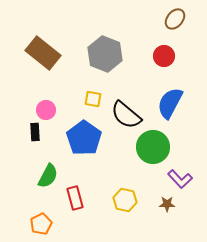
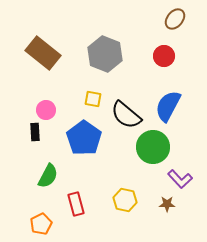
blue semicircle: moved 2 px left, 3 px down
red rectangle: moved 1 px right, 6 px down
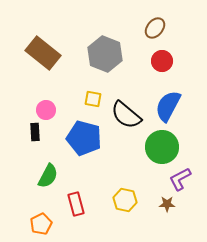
brown ellipse: moved 20 px left, 9 px down
red circle: moved 2 px left, 5 px down
blue pentagon: rotated 20 degrees counterclockwise
green circle: moved 9 px right
purple L-shape: rotated 105 degrees clockwise
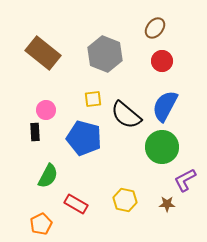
yellow square: rotated 18 degrees counterclockwise
blue semicircle: moved 3 px left
purple L-shape: moved 5 px right, 1 px down
red rectangle: rotated 45 degrees counterclockwise
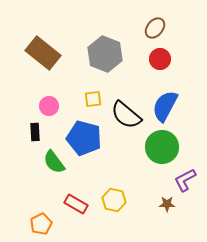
red circle: moved 2 px left, 2 px up
pink circle: moved 3 px right, 4 px up
green semicircle: moved 6 px right, 14 px up; rotated 115 degrees clockwise
yellow hexagon: moved 11 px left
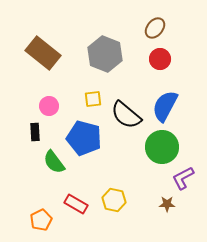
purple L-shape: moved 2 px left, 2 px up
orange pentagon: moved 4 px up
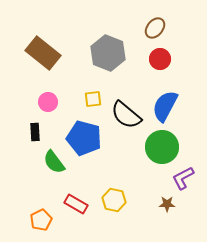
gray hexagon: moved 3 px right, 1 px up
pink circle: moved 1 px left, 4 px up
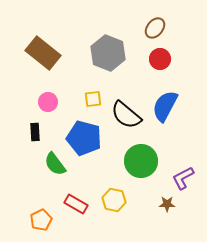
green circle: moved 21 px left, 14 px down
green semicircle: moved 1 px right, 2 px down
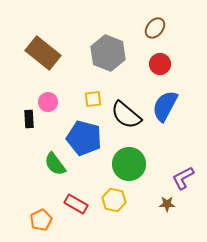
red circle: moved 5 px down
black rectangle: moved 6 px left, 13 px up
green circle: moved 12 px left, 3 px down
